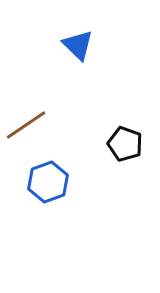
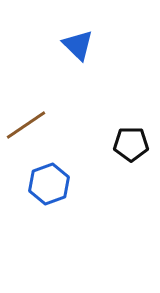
black pentagon: moved 6 px right; rotated 20 degrees counterclockwise
blue hexagon: moved 1 px right, 2 px down
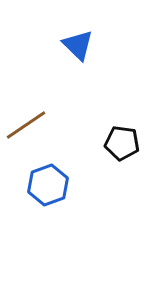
black pentagon: moved 9 px left, 1 px up; rotated 8 degrees clockwise
blue hexagon: moved 1 px left, 1 px down
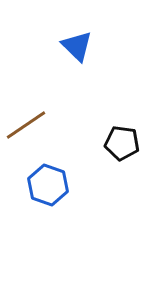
blue triangle: moved 1 px left, 1 px down
blue hexagon: rotated 21 degrees counterclockwise
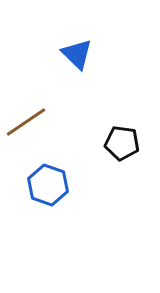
blue triangle: moved 8 px down
brown line: moved 3 px up
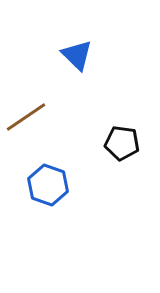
blue triangle: moved 1 px down
brown line: moved 5 px up
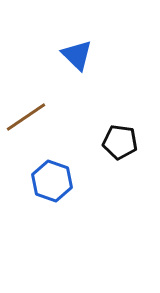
black pentagon: moved 2 px left, 1 px up
blue hexagon: moved 4 px right, 4 px up
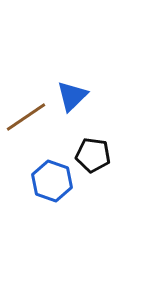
blue triangle: moved 5 px left, 41 px down; rotated 32 degrees clockwise
black pentagon: moved 27 px left, 13 px down
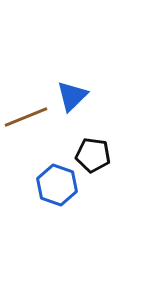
brown line: rotated 12 degrees clockwise
blue hexagon: moved 5 px right, 4 px down
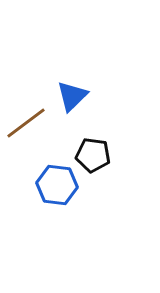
brown line: moved 6 px down; rotated 15 degrees counterclockwise
blue hexagon: rotated 12 degrees counterclockwise
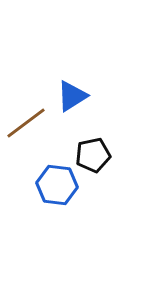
blue triangle: rotated 12 degrees clockwise
black pentagon: rotated 20 degrees counterclockwise
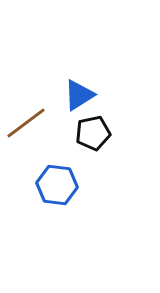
blue triangle: moved 7 px right, 1 px up
black pentagon: moved 22 px up
